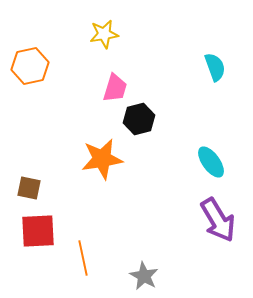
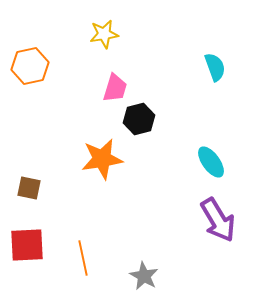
red square: moved 11 px left, 14 px down
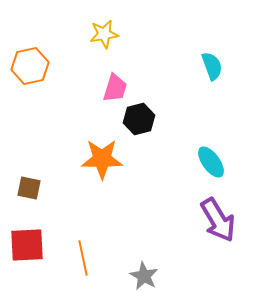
cyan semicircle: moved 3 px left, 1 px up
orange star: rotated 9 degrees clockwise
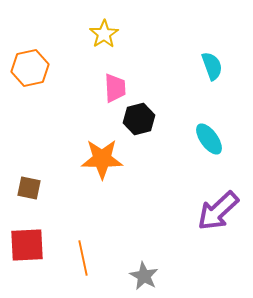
yellow star: rotated 24 degrees counterclockwise
orange hexagon: moved 2 px down
pink trapezoid: rotated 20 degrees counterclockwise
cyan ellipse: moved 2 px left, 23 px up
purple arrow: moved 9 px up; rotated 78 degrees clockwise
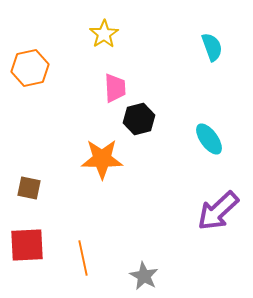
cyan semicircle: moved 19 px up
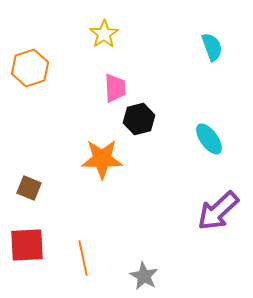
orange hexagon: rotated 6 degrees counterclockwise
brown square: rotated 10 degrees clockwise
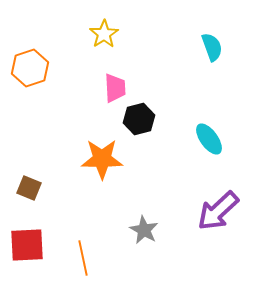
gray star: moved 46 px up
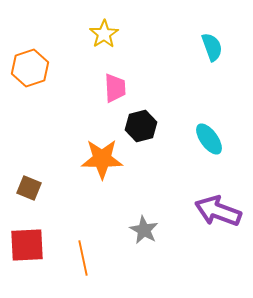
black hexagon: moved 2 px right, 7 px down
purple arrow: rotated 63 degrees clockwise
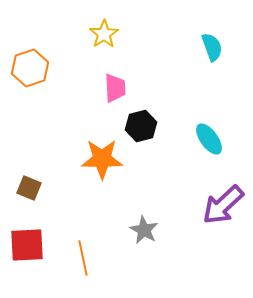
purple arrow: moved 5 px right, 6 px up; rotated 63 degrees counterclockwise
